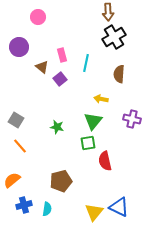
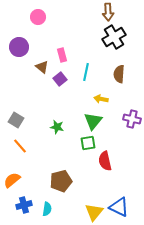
cyan line: moved 9 px down
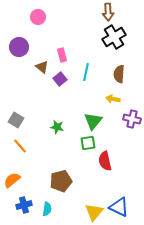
yellow arrow: moved 12 px right
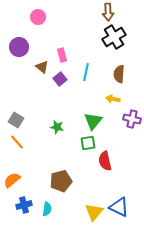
orange line: moved 3 px left, 4 px up
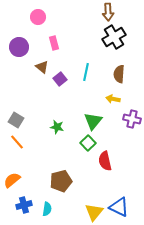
pink rectangle: moved 8 px left, 12 px up
green square: rotated 35 degrees counterclockwise
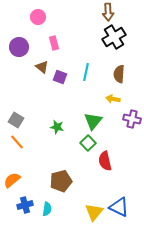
purple square: moved 2 px up; rotated 32 degrees counterclockwise
blue cross: moved 1 px right
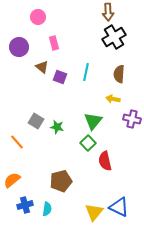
gray square: moved 20 px right, 1 px down
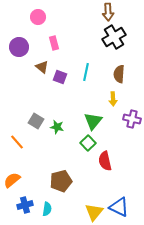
yellow arrow: rotated 104 degrees counterclockwise
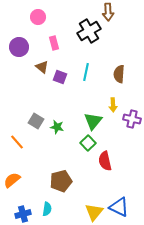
black cross: moved 25 px left, 6 px up
yellow arrow: moved 6 px down
blue cross: moved 2 px left, 9 px down
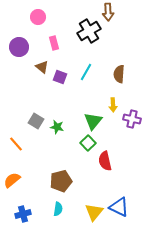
cyan line: rotated 18 degrees clockwise
orange line: moved 1 px left, 2 px down
cyan semicircle: moved 11 px right
